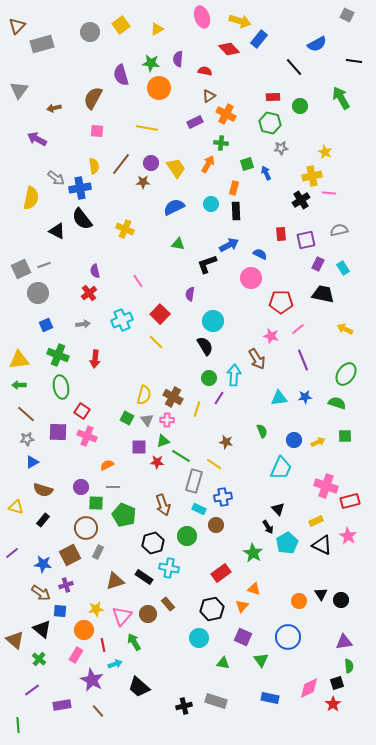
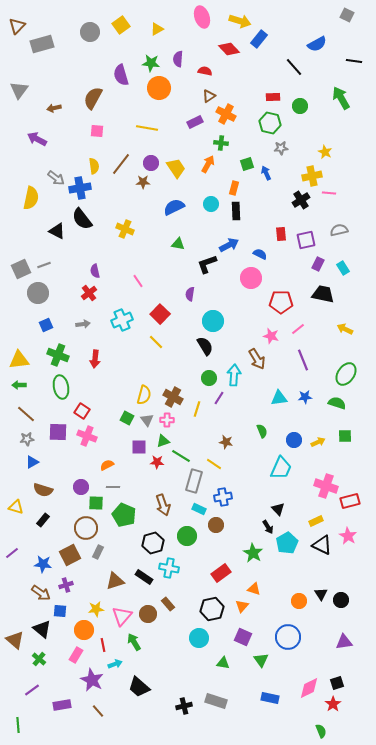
green semicircle at (349, 666): moved 28 px left, 65 px down; rotated 16 degrees counterclockwise
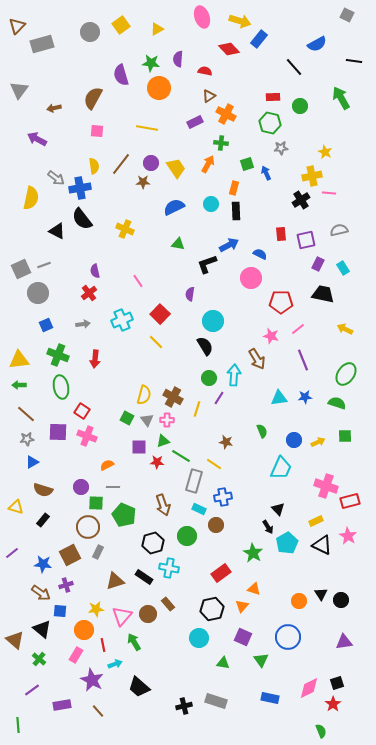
brown circle at (86, 528): moved 2 px right, 1 px up
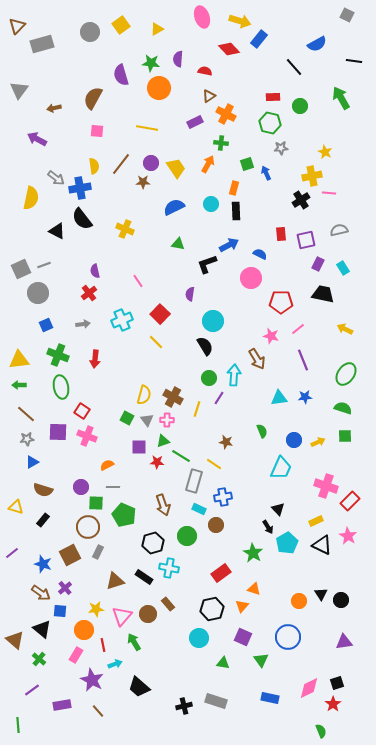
green semicircle at (337, 403): moved 6 px right, 5 px down
red rectangle at (350, 501): rotated 30 degrees counterclockwise
blue star at (43, 564): rotated 12 degrees clockwise
purple cross at (66, 585): moved 1 px left, 3 px down; rotated 24 degrees counterclockwise
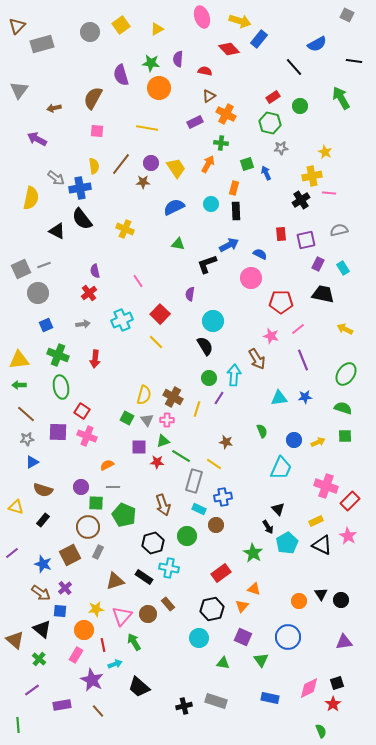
red rectangle at (273, 97): rotated 32 degrees counterclockwise
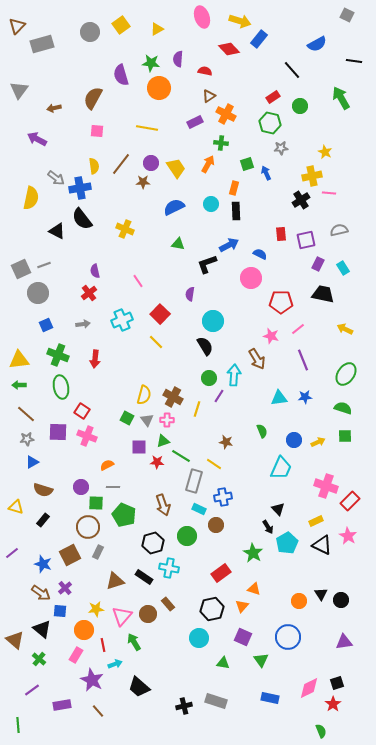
black line at (294, 67): moved 2 px left, 3 px down
purple line at (219, 398): moved 2 px up
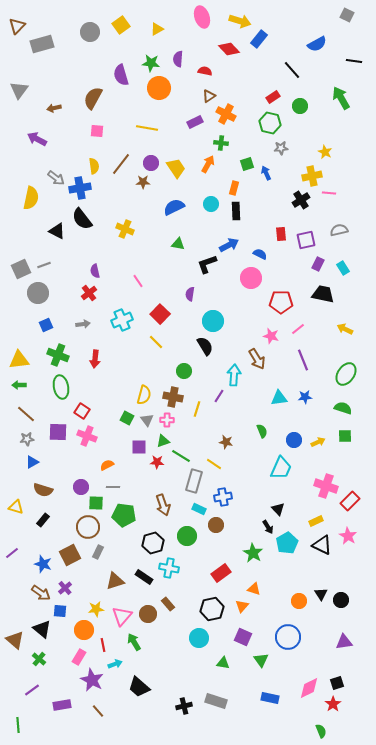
green circle at (209, 378): moved 25 px left, 7 px up
brown cross at (173, 397): rotated 18 degrees counterclockwise
green pentagon at (124, 515): rotated 15 degrees counterclockwise
pink rectangle at (76, 655): moved 3 px right, 2 px down
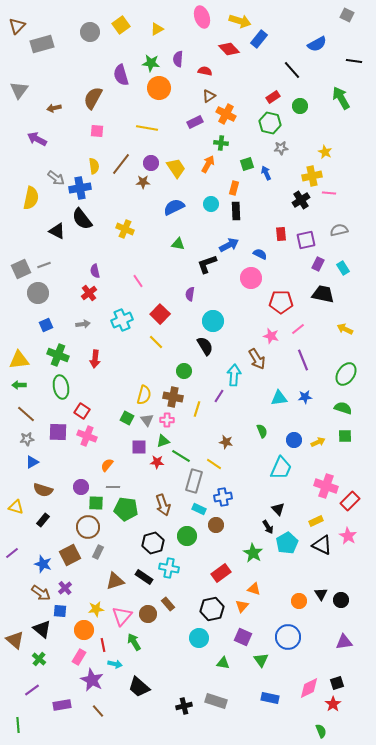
orange semicircle at (107, 465): rotated 24 degrees counterclockwise
green pentagon at (124, 515): moved 2 px right, 6 px up
cyan arrow at (115, 664): rotated 32 degrees clockwise
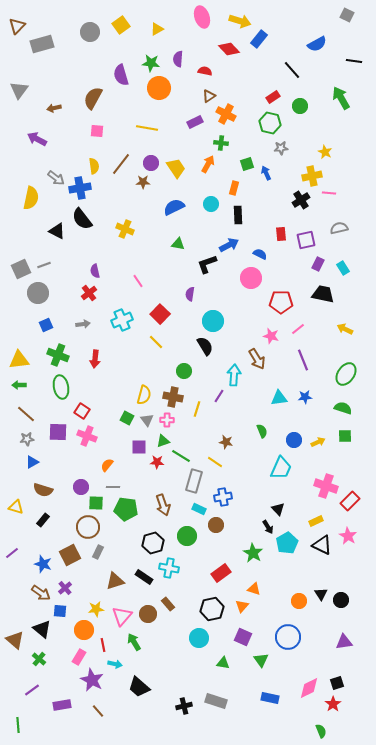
black rectangle at (236, 211): moved 2 px right, 4 px down
gray semicircle at (339, 230): moved 2 px up
yellow line at (214, 464): moved 1 px right, 2 px up
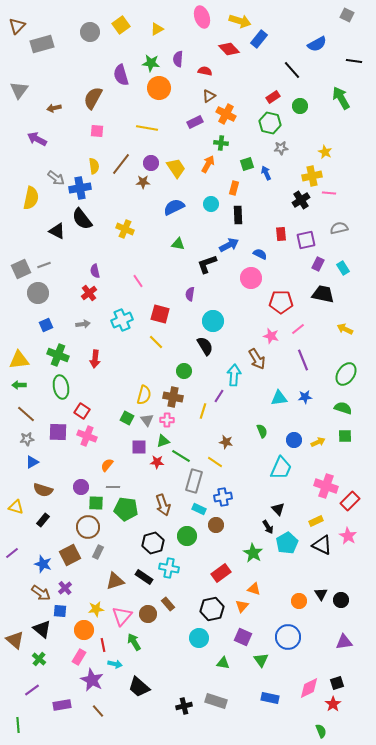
red square at (160, 314): rotated 30 degrees counterclockwise
yellow line at (197, 409): moved 6 px right, 2 px down
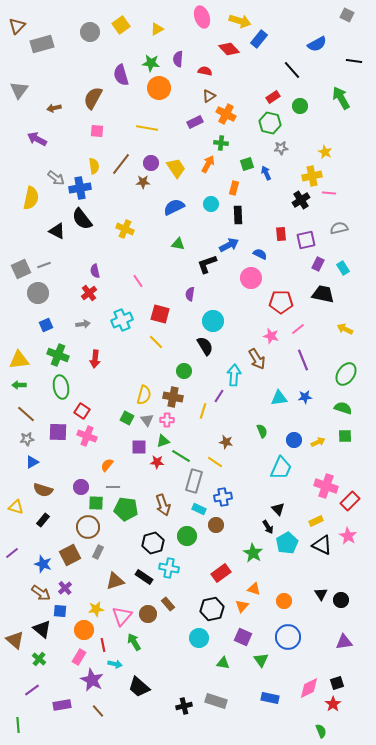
orange circle at (299, 601): moved 15 px left
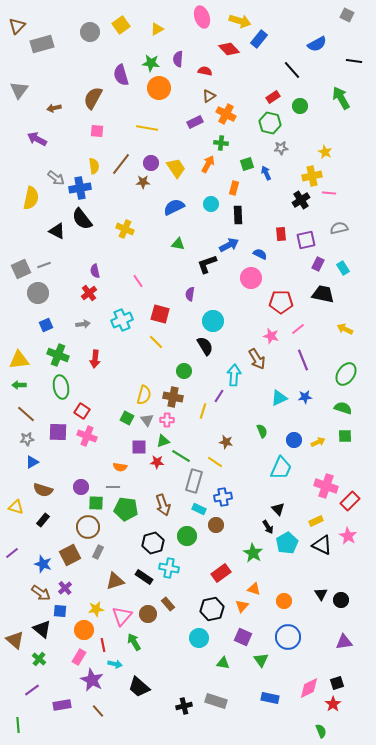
cyan triangle at (279, 398): rotated 18 degrees counterclockwise
orange semicircle at (107, 465): moved 13 px right, 2 px down; rotated 120 degrees counterclockwise
